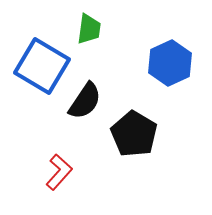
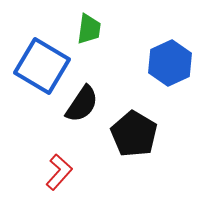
black semicircle: moved 3 px left, 3 px down
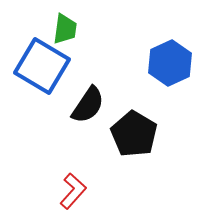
green trapezoid: moved 24 px left
black semicircle: moved 6 px right, 1 px down
red L-shape: moved 14 px right, 19 px down
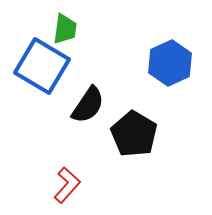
red L-shape: moved 6 px left, 6 px up
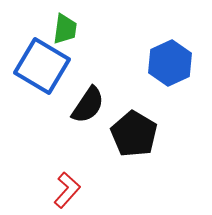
red L-shape: moved 5 px down
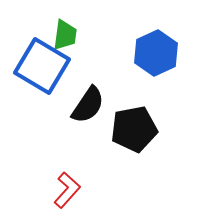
green trapezoid: moved 6 px down
blue hexagon: moved 14 px left, 10 px up
black pentagon: moved 5 px up; rotated 30 degrees clockwise
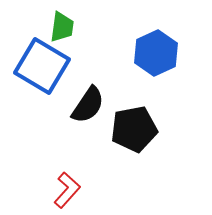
green trapezoid: moved 3 px left, 8 px up
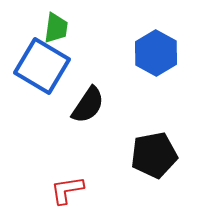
green trapezoid: moved 6 px left, 1 px down
blue hexagon: rotated 6 degrees counterclockwise
black pentagon: moved 20 px right, 26 px down
red L-shape: rotated 141 degrees counterclockwise
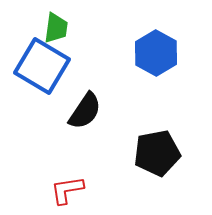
black semicircle: moved 3 px left, 6 px down
black pentagon: moved 3 px right, 2 px up
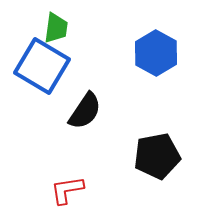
black pentagon: moved 3 px down
